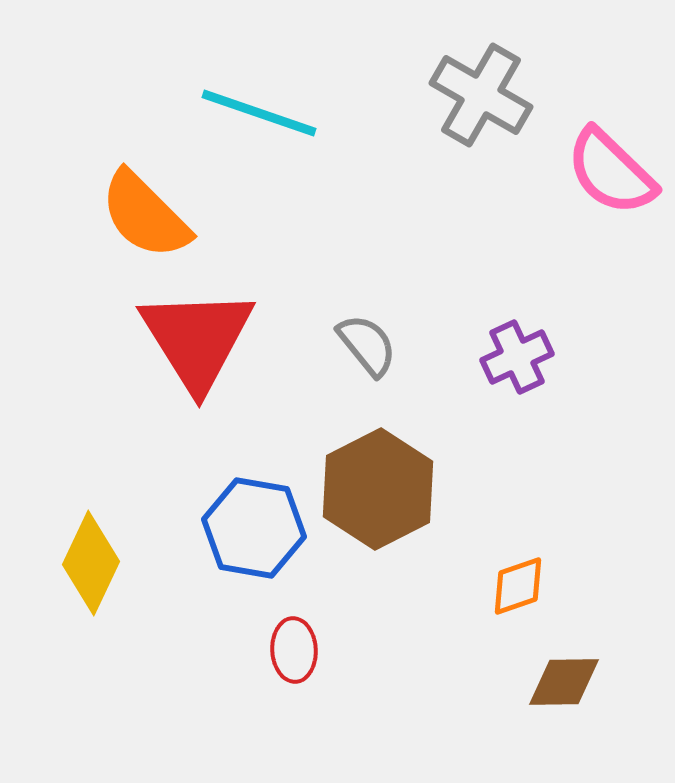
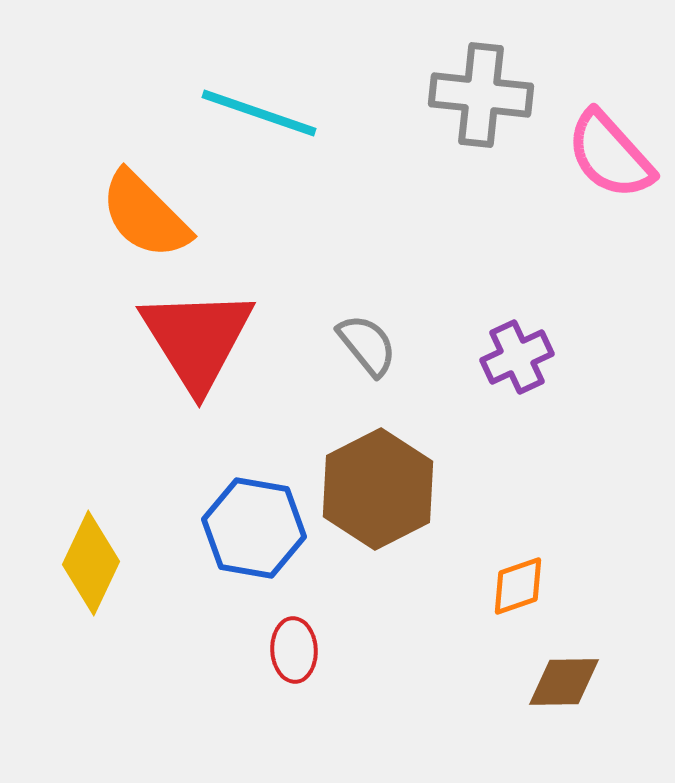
gray cross: rotated 24 degrees counterclockwise
pink semicircle: moved 1 px left, 17 px up; rotated 4 degrees clockwise
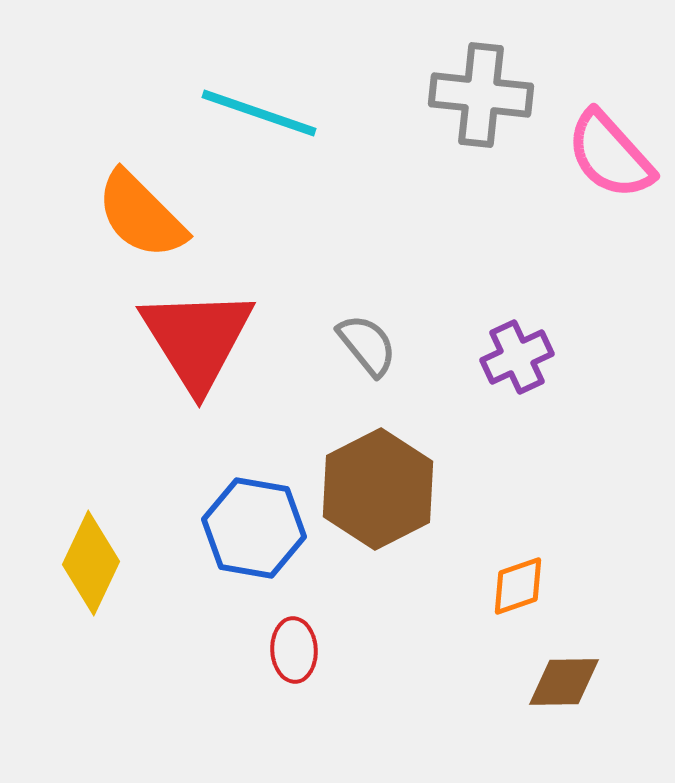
orange semicircle: moved 4 px left
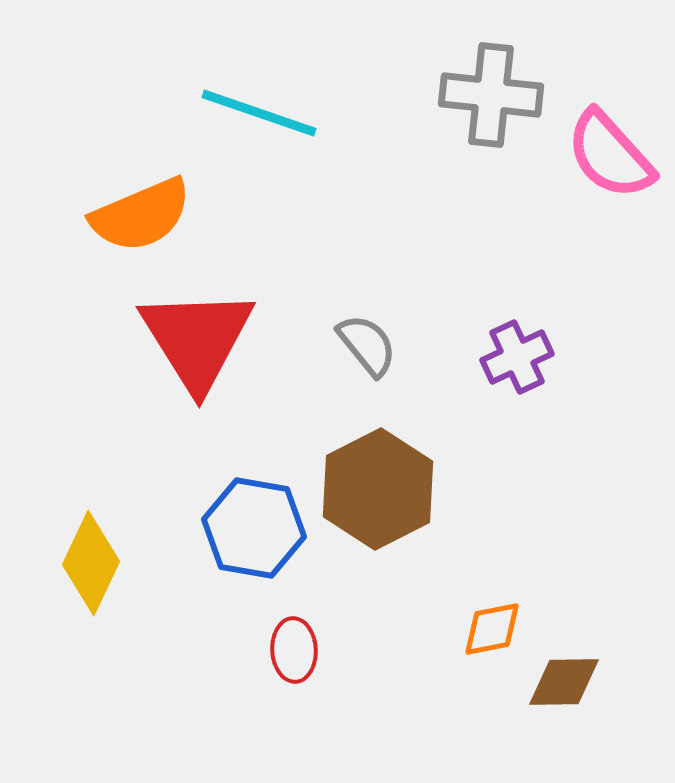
gray cross: moved 10 px right
orange semicircle: rotated 68 degrees counterclockwise
orange diamond: moved 26 px left, 43 px down; rotated 8 degrees clockwise
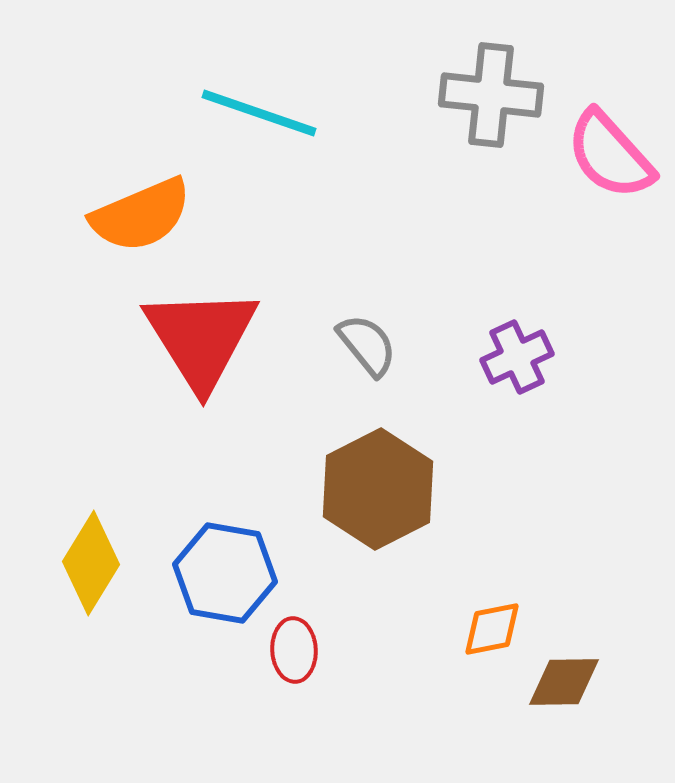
red triangle: moved 4 px right, 1 px up
blue hexagon: moved 29 px left, 45 px down
yellow diamond: rotated 6 degrees clockwise
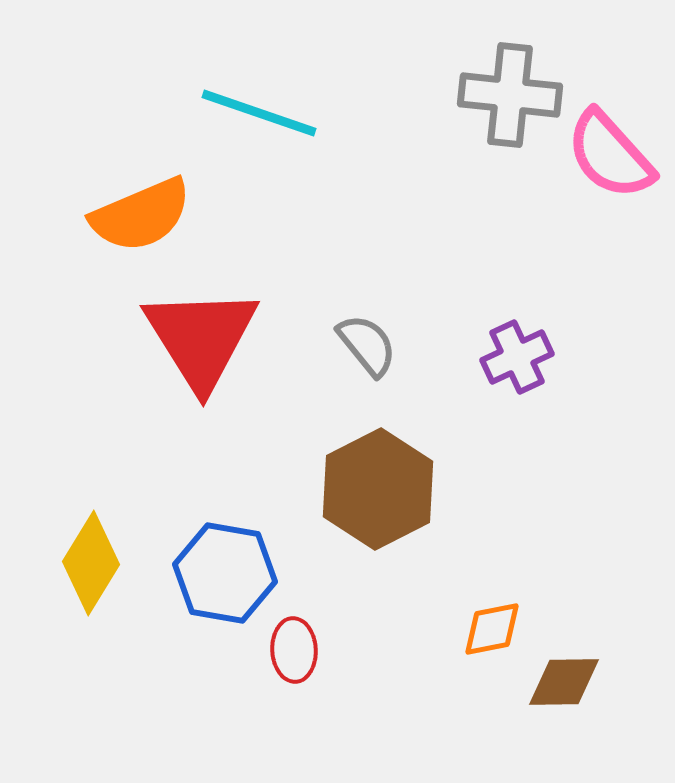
gray cross: moved 19 px right
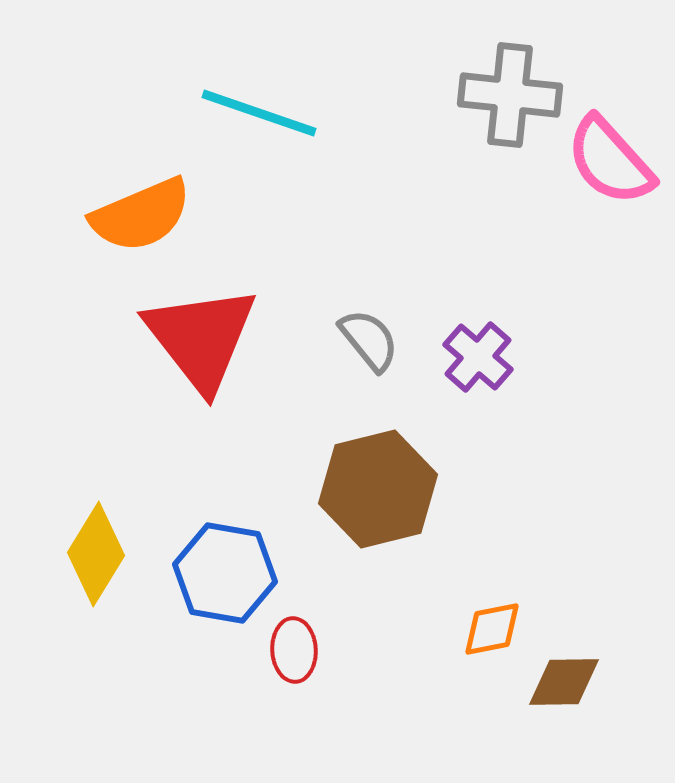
pink semicircle: moved 6 px down
red triangle: rotated 6 degrees counterclockwise
gray semicircle: moved 2 px right, 5 px up
purple cross: moved 39 px left; rotated 24 degrees counterclockwise
brown hexagon: rotated 13 degrees clockwise
yellow diamond: moved 5 px right, 9 px up
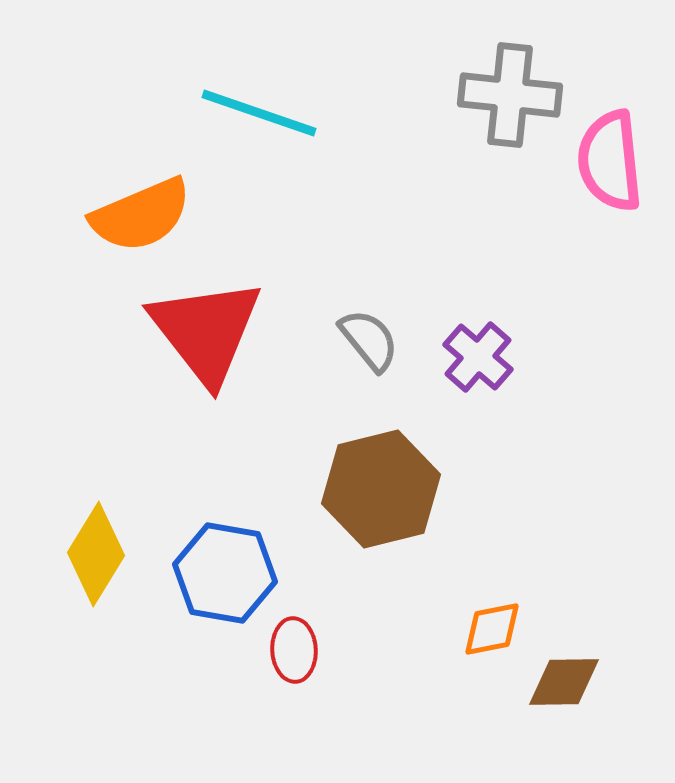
pink semicircle: rotated 36 degrees clockwise
red triangle: moved 5 px right, 7 px up
brown hexagon: moved 3 px right
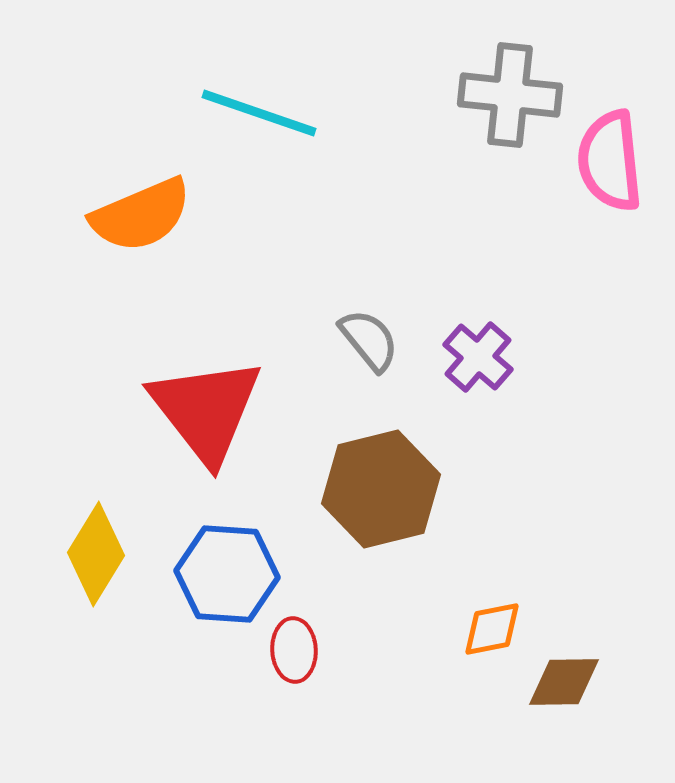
red triangle: moved 79 px down
blue hexagon: moved 2 px right, 1 px down; rotated 6 degrees counterclockwise
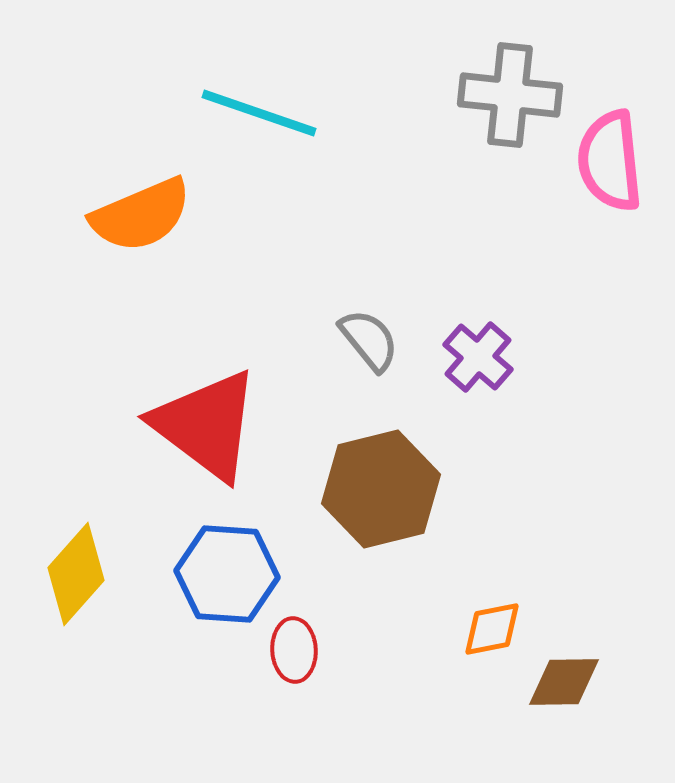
red triangle: moved 15 px down; rotated 15 degrees counterclockwise
yellow diamond: moved 20 px left, 20 px down; rotated 10 degrees clockwise
